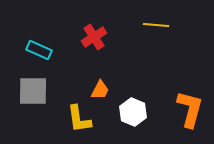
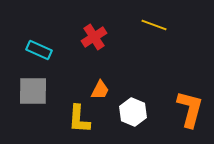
yellow line: moved 2 px left; rotated 15 degrees clockwise
yellow L-shape: rotated 12 degrees clockwise
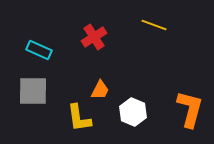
yellow L-shape: moved 1 px up; rotated 12 degrees counterclockwise
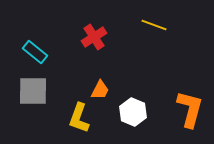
cyan rectangle: moved 4 px left, 2 px down; rotated 15 degrees clockwise
yellow L-shape: rotated 28 degrees clockwise
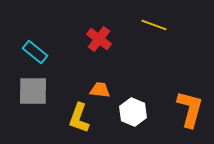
red cross: moved 5 px right, 2 px down; rotated 20 degrees counterclockwise
orange trapezoid: rotated 110 degrees counterclockwise
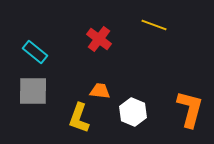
orange trapezoid: moved 1 px down
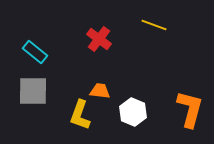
yellow L-shape: moved 1 px right, 3 px up
